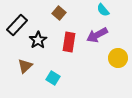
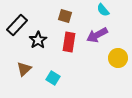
brown square: moved 6 px right, 3 px down; rotated 24 degrees counterclockwise
brown triangle: moved 1 px left, 3 px down
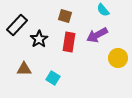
black star: moved 1 px right, 1 px up
brown triangle: rotated 42 degrees clockwise
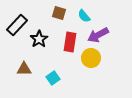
cyan semicircle: moved 19 px left, 6 px down
brown square: moved 6 px left, 3 px up
purple arrow: moved 1 px right
red rectangle: moved 1 px right
yellow circle: moved 27 px left
cyan square: rotated 24 degrees clockwise
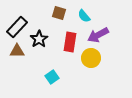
black rectangle: moved 2 px down
brown triangle: moved 7 px left, 18 px up
cyan square: moved 1 px left, 1 px up
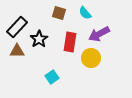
cyan semicircle: moved 1 px right, 3 px up
purple arrow: moved 1 px right, 1 px up
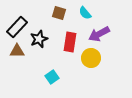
black star: rotated 12 degrees clockwise
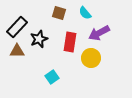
purple arrow: moved 1 px up
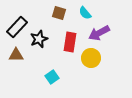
brown triangle: moved 1 px left, 4 px down
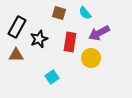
black rectangle: rotated 15 degrees counterclockwise
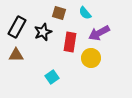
black star: moved 4 px right, 7 px up
